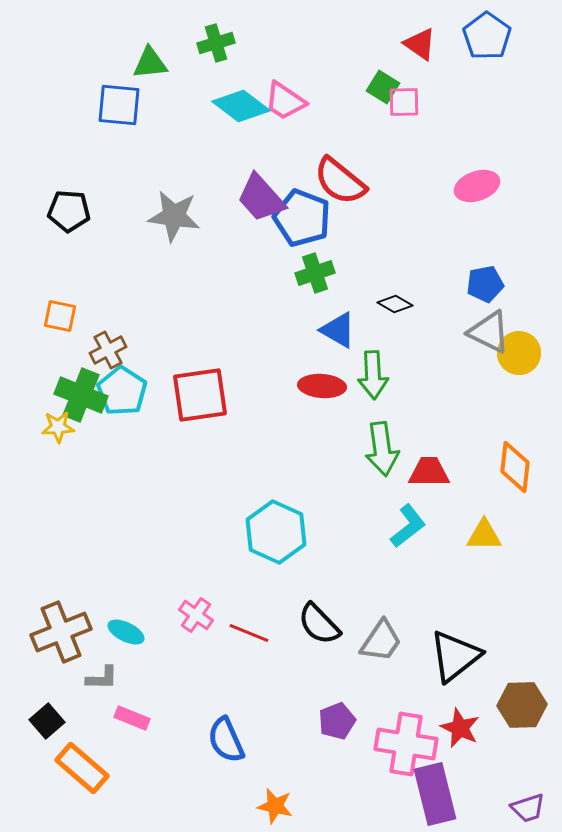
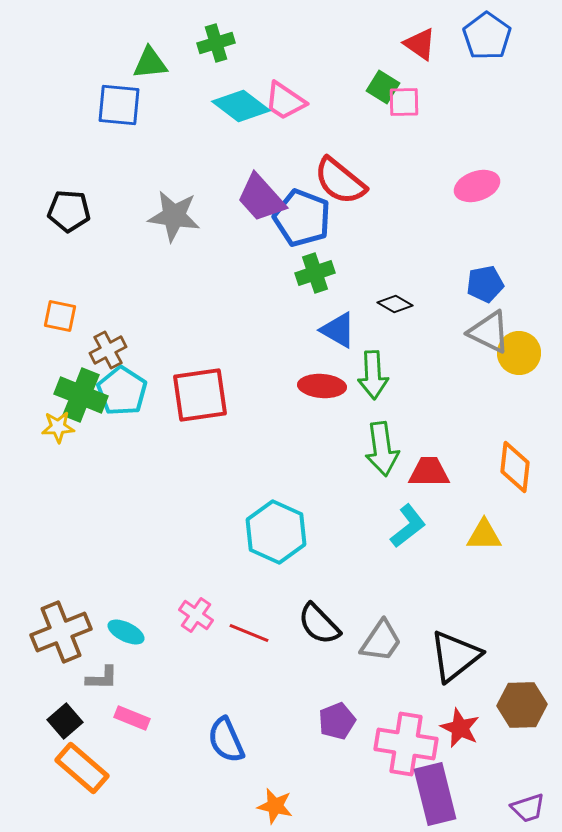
black square at (47, 721): moved 18 px right
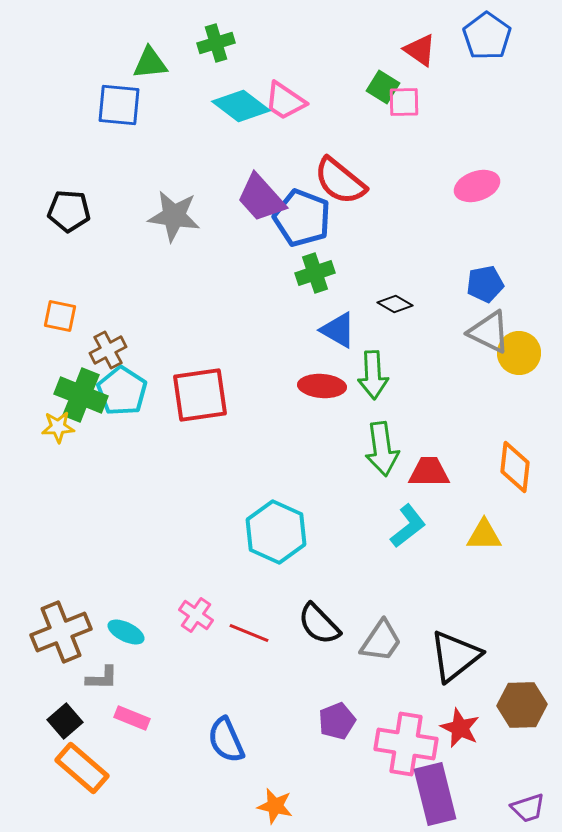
red triangle at (420, 44): moved 6 px down
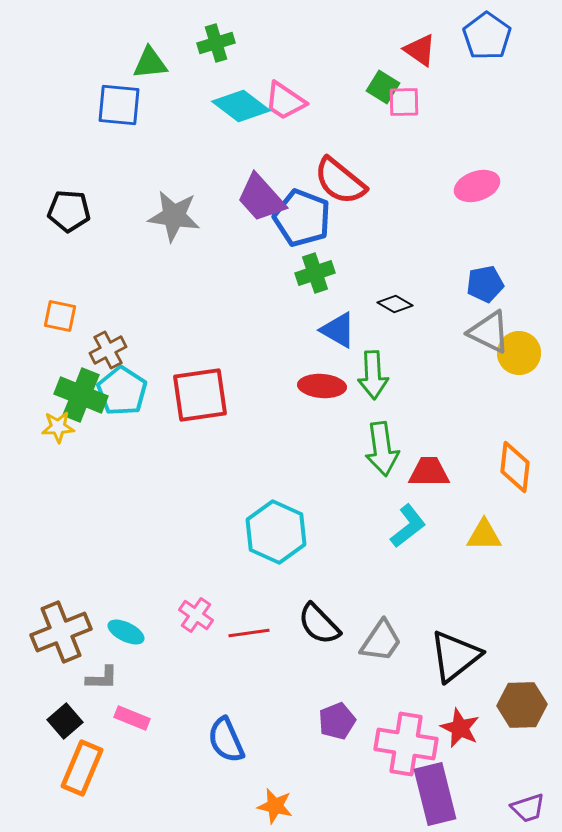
red line at (249, 633): rotated 30 degrees counterclockwise
orange rectangle at (82, 768): rotated 72 degrees clockwise
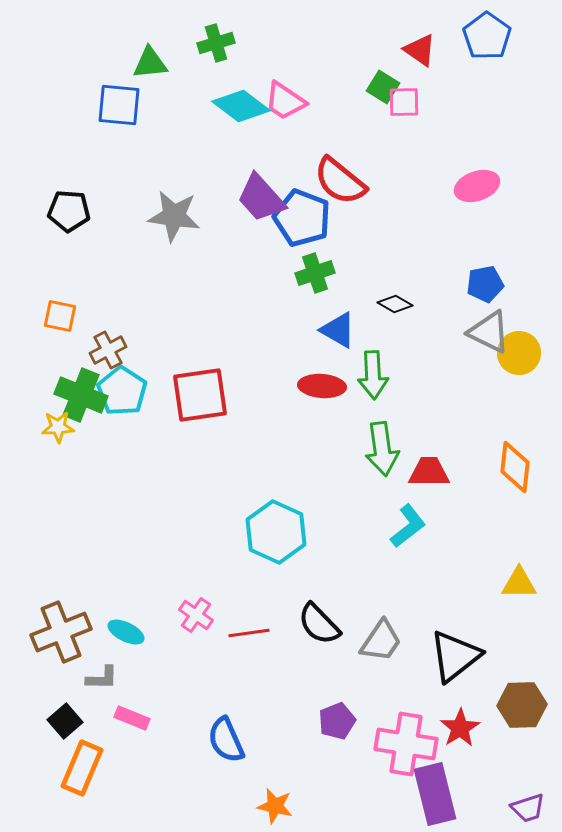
yellow triangle at (484, 535): moved 35 px right, 48 px down
red star at (460, 728): rotated 15 degrees clockwise
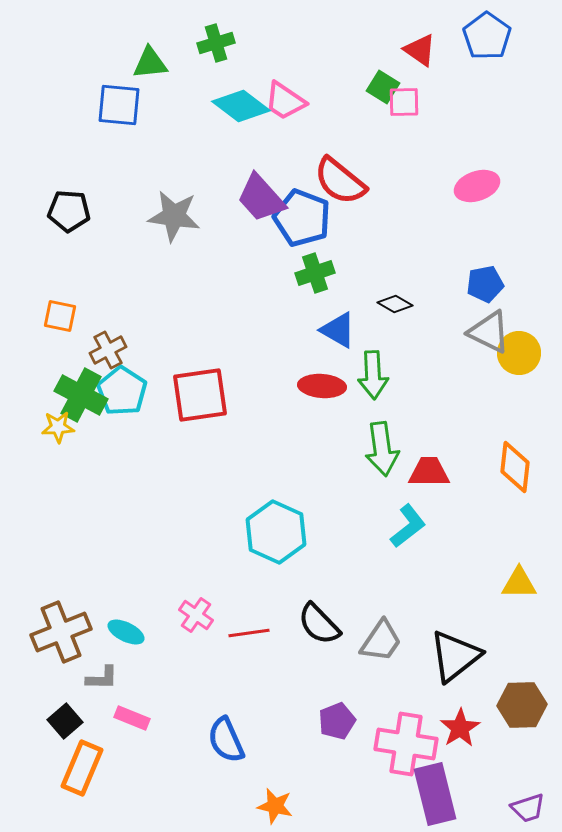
green cross at (81, 395): rotated 6 degrees clockwise
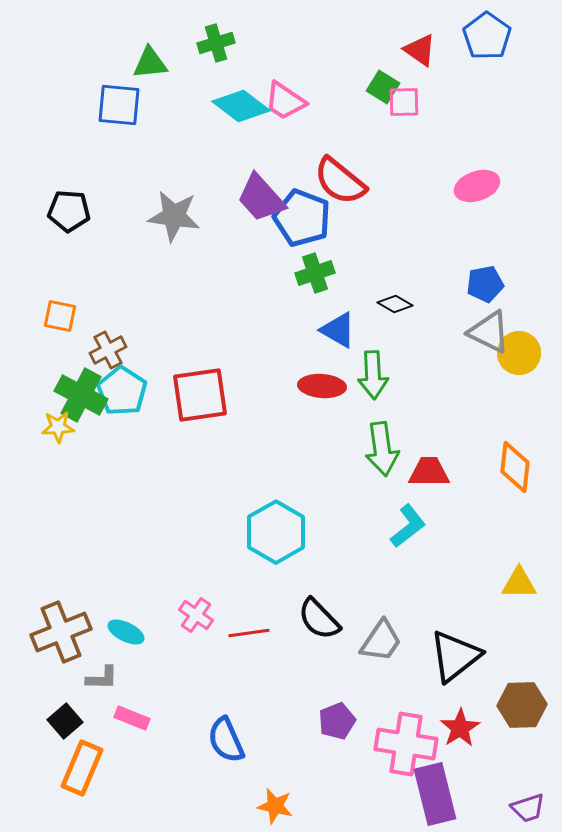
cyan hexagon at (276, 532): rotated 6 degrees clockwise
black semicircle at (319, 624): moved 5 px up
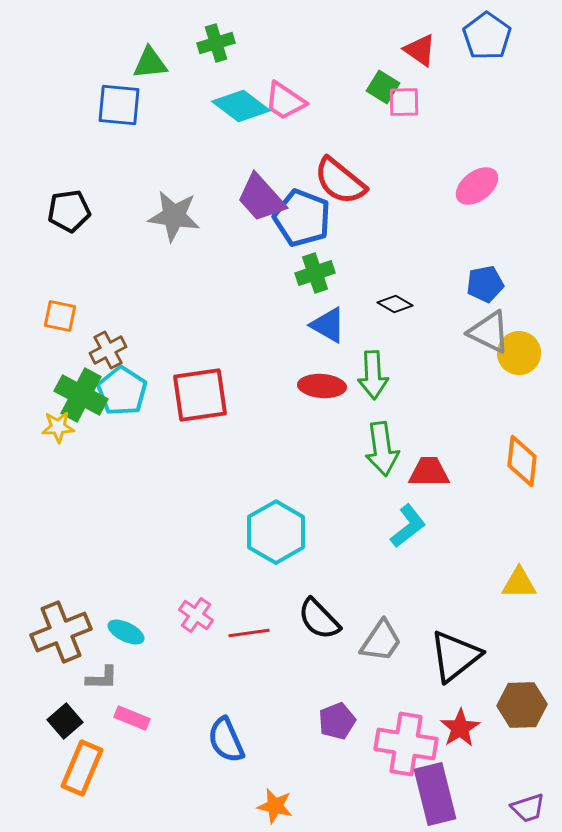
pink ellipse at (477, 186): rotated 18 degrees counterclockwise
black pentagon at (69, 211): rotated 12 degrees counterclockwise
blue triangle at (338, 330): moved 10 px left, 5 px up
orange diamond at (515, 467): moved 7 px right, 6 px up
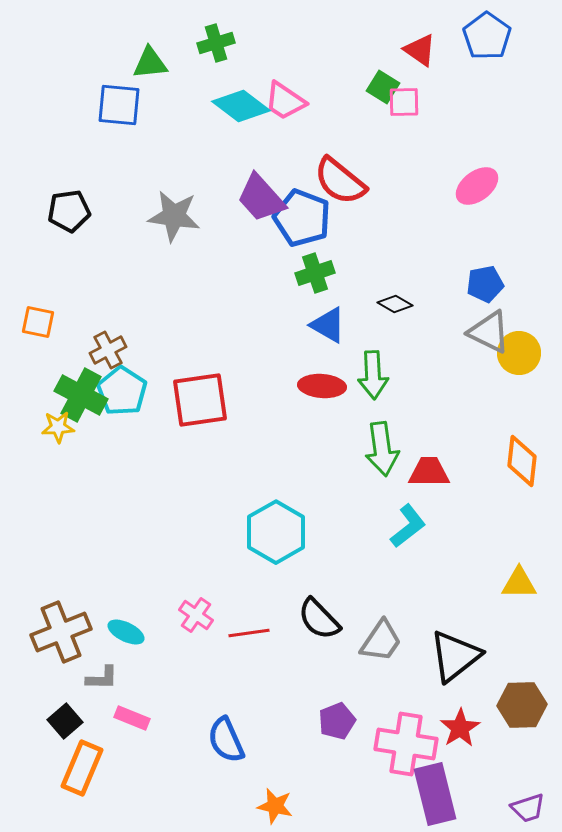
orange square at (60, 316): moved 22 px left, 6 px down
red square at (200, 395): moved 5 px down
